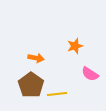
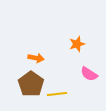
orange star: moved 2 px right, 2 px up
pink semicircle: moved 1 px left
brown pentagon: moved 1 px up
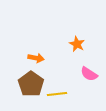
orange star: rotated 28 degrees counterclockwise
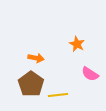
pink semicircle: moved 1 px right
yellow line: moved 1 px right, 1 px down
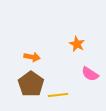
orange arrow: moved 4 px left, 1 px up
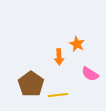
orange arrow: moved 27 px right; rotated 77 degrees clockwise
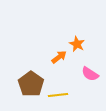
orange arrow: rotated 126 degrees counterclockwise
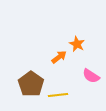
pink semicircle: moved 1 px right, 2 px down
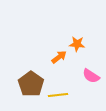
orange star: rotated 21 degrees counterclockwise
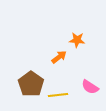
orange star: moved 4 px up
pink semicircle: moved 1 px left, 11 px down
